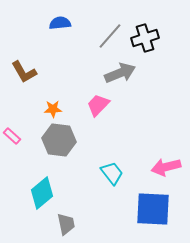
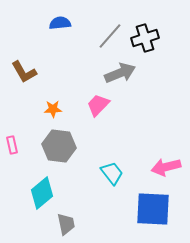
pink rectangle: moved 9 px down; rotated 36 degrees clockwise
gray hexagon: moved 6 px down
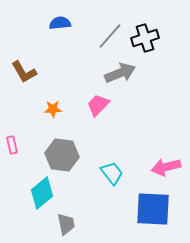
gray hexagon: moved 3 px right, 9 px down
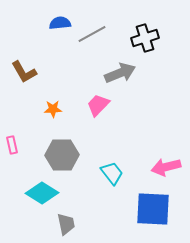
gray line: moved 18 px left, 2 px up; rotated 20 degrees clockwise
gray hexagon: rotated 8 degrees counterclockwise
cyan diamond: rotated 72 degrees clockwise
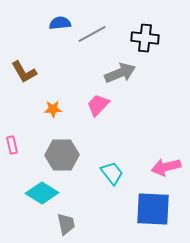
black cross: rotated 24 degrees clockwise
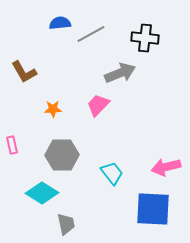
gray line: moved 1 px left
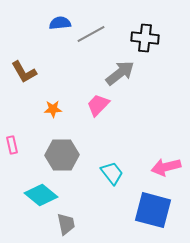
gray arrow: rotated 16 degrees counterclockwise
cyan diamond: moved 1 px left, 2 px down; rotated 8 degrees clockwise
blue square: moved 1 px down; rotated 12 degrees clockwise
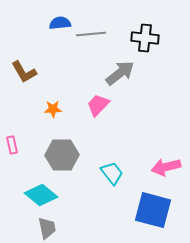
gray line: rotated 24 degrees clockwise
gray trapezoid: moved 19 px left, 4 px down
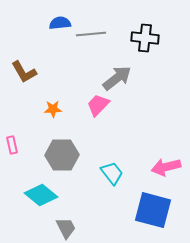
gray arrow: moved 3 px left, 5 px down
gray trapezoid: moved 19 px right; rotated 15 degrees counterclockwise
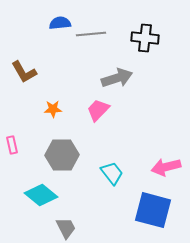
gray arrow: rotated 20 degrees clockwise
pink trapezoid: moved 5 px down
